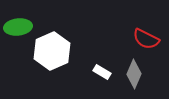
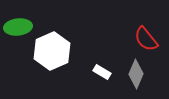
red semicircle: rotated 24 degrees clockwise
gray diamond: moved 2 px right
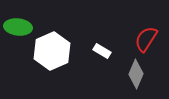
green ellipse: rotated 12 degrees clockwise
red semicircle: rotated 72 degrees clockwise
white rectangle: moved 21 px up
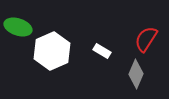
green ellipse: rotated 12 degrees clockwise
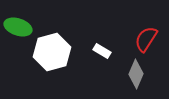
white hexagon: moved 1 px down; rotated 9 degrees clockwise
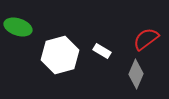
red semicircle: rotated 20 degrees clockwise
white hexagon: moved 8 px right, 3 px down
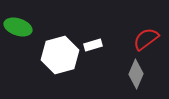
white rectangle: moved 9 px left, 6 px up; rotated 48 degrees counterclockwise
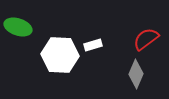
white hexagon: rotated 18 degrees clockwise
